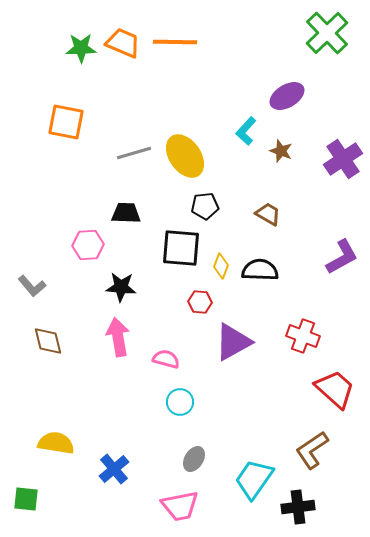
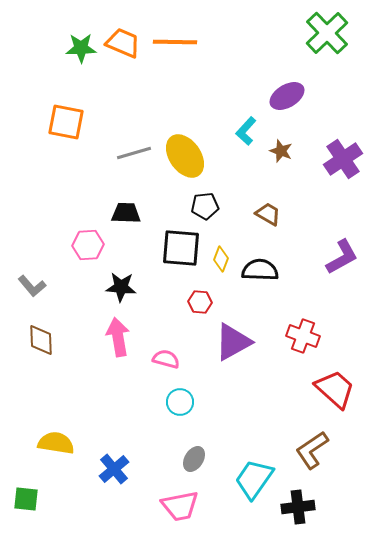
yellow diamond: moved 7 px up
brown diamond: moved 7 px left, 1 px up; rotated 12 degrees clockwise
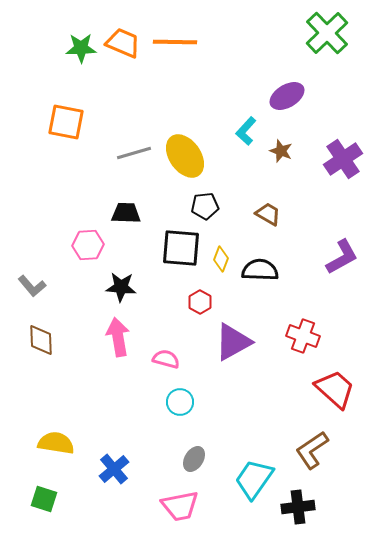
red hexagon: rotated 25 degrees clockwise
green square: moved 18 px right; rotated 12 degrees clockwise
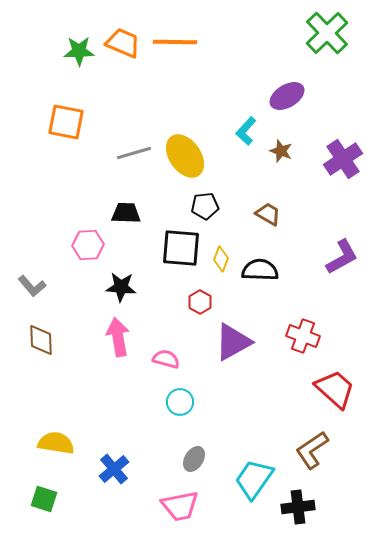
green star: moved 2 px left, 3 px down
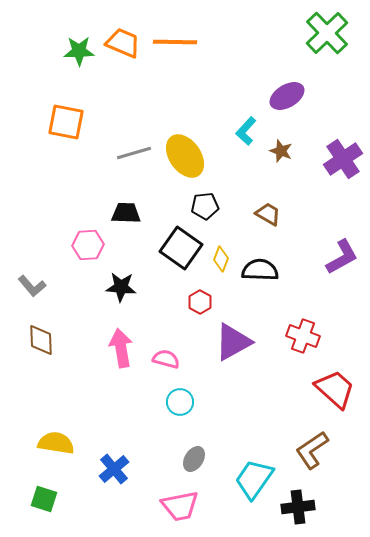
black square: rotated 30 degrees clockwise
pink arrow: moved 3 px right, 11 px down
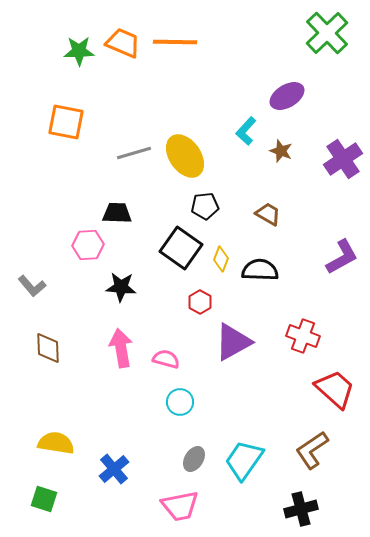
black trapezoid: moved 9 px left
brown diamond: moved 7 px right, 8 px down
cyan trapezoid: moved 10 px left, 19 px up
black cross: moved 3 px right, 2 px down; rotated 8 degrees counterclockwise
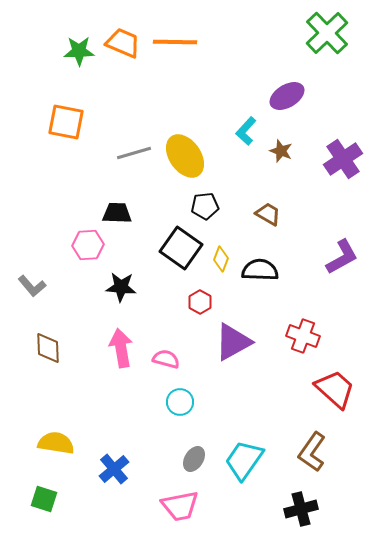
brown L-shape: moved 2 px down; rotated 21 degrees counterclockwise
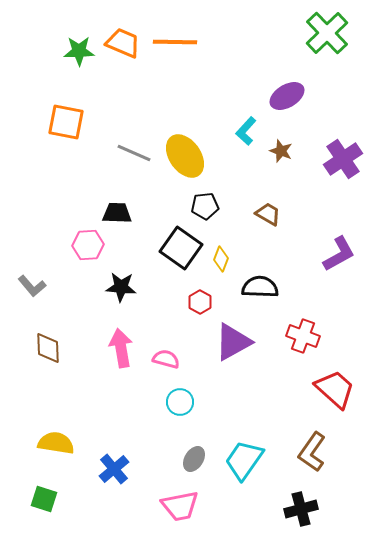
gray line: rotated 40 degrees clockwise
purple L-shape: moved 3 px left, 3 px up
black semicircle: moved 17 px down
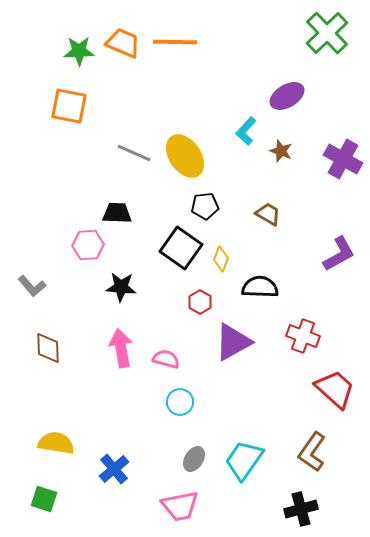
orange square: moved 3 px right, 16 px up
purple cross: rotated 27 degrees counterclockwise
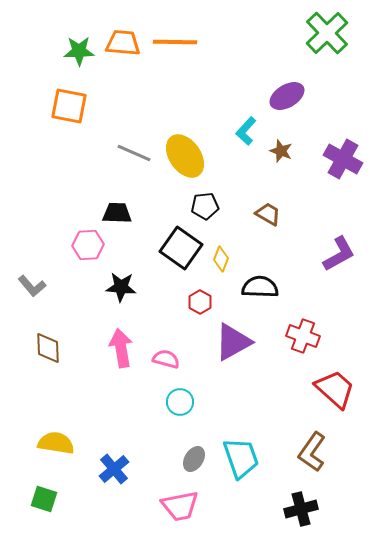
orange trapezoid: rotated 18 degrees counterclockwise
cyan trapezoid: moved 3 px left, 2 px up; rotated 126 degrees clockwise
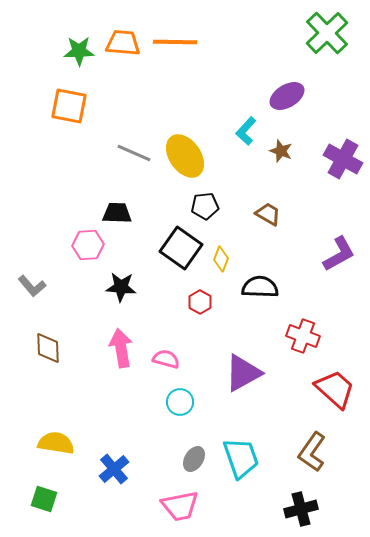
purple triangle: moved 10 px right, 31 px down
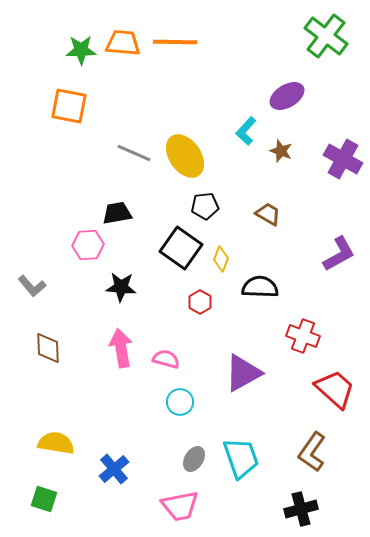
green cross: moved 1 px left, 3 px down; rotated 9 degrees counterclockwise
green star: moved 2 px right, 1 px up
black trapezoid: rotated 12 degrees counterclockwise
